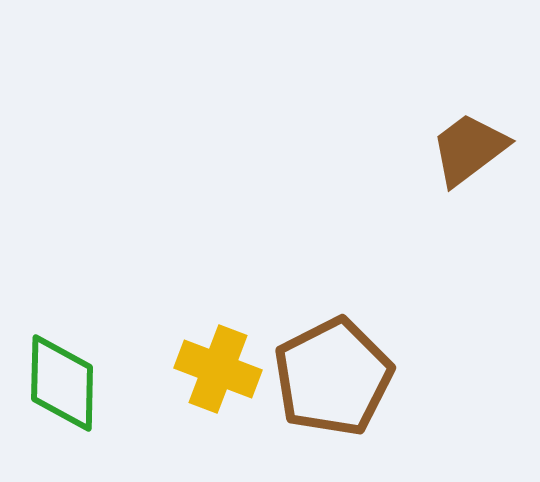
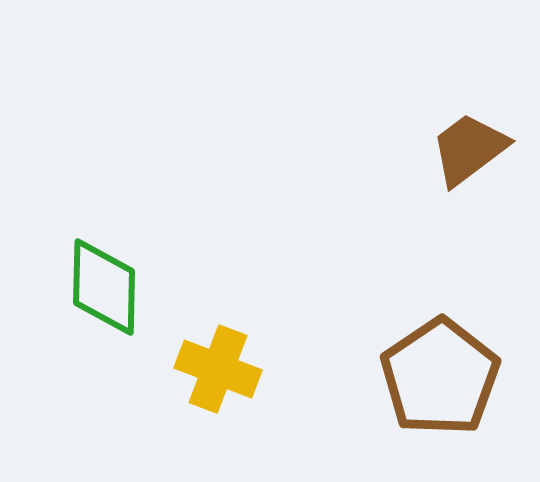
brown pentagon: moved 107 px right; rotated 7 degrees counterclockwise
green diamond: moved 42 px right, 96 px up
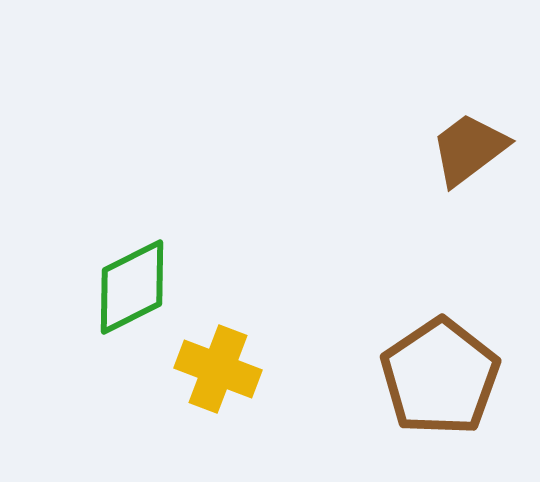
green diamond: moved 28 px right; rotated 62 degrees clockwise
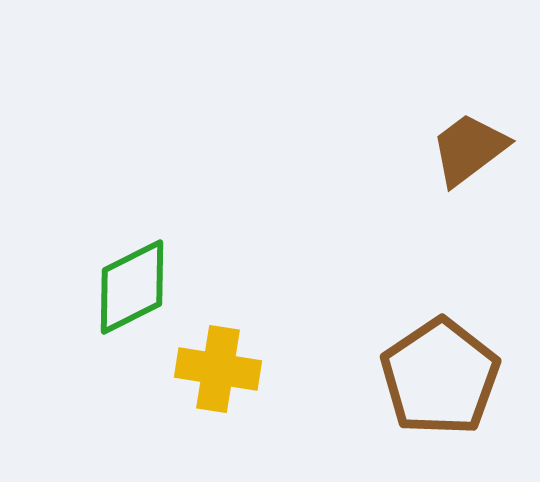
yellow cross: rotated 12 degrees counterclockwise
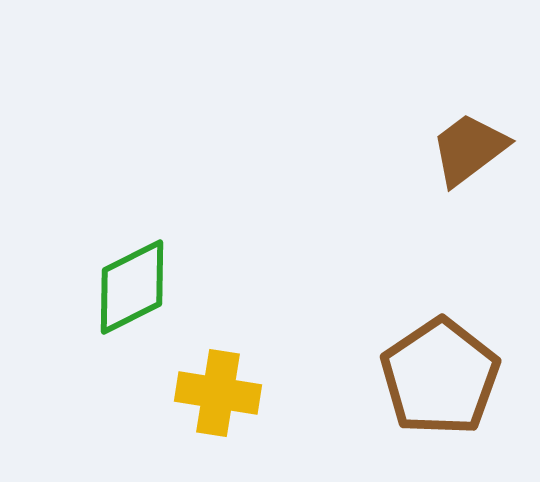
yellow cross: moved 24 px down
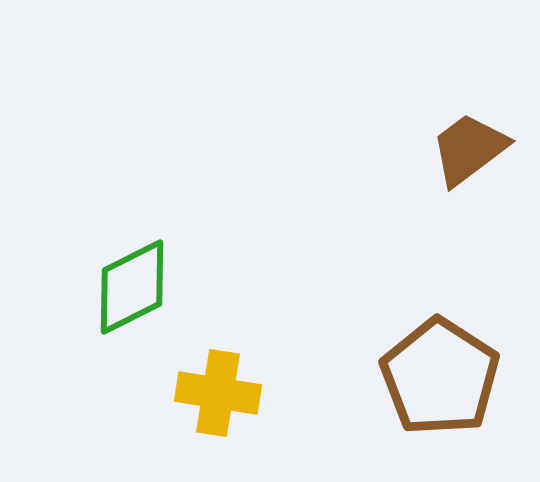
brown pentagon: rotated 5 degrees counterclockwise
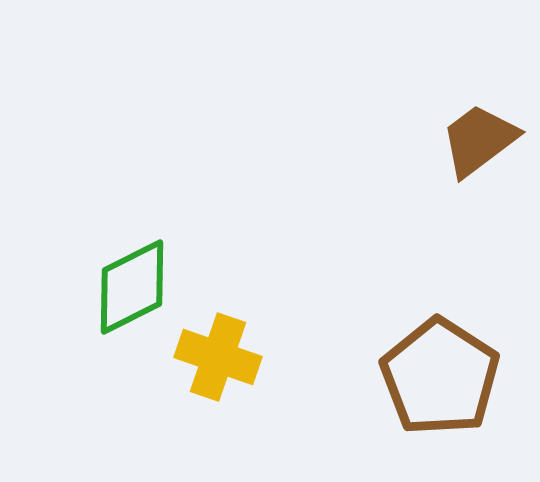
brown trapezoid: moved 10 px right, 9 px up
yellow cross: moved 36 px up; rotated 10 degrees clockwise
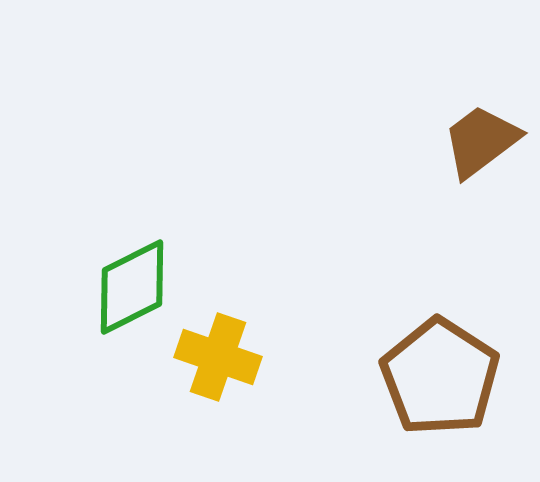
brown trapezoid: moved 2 px right, 1 px down
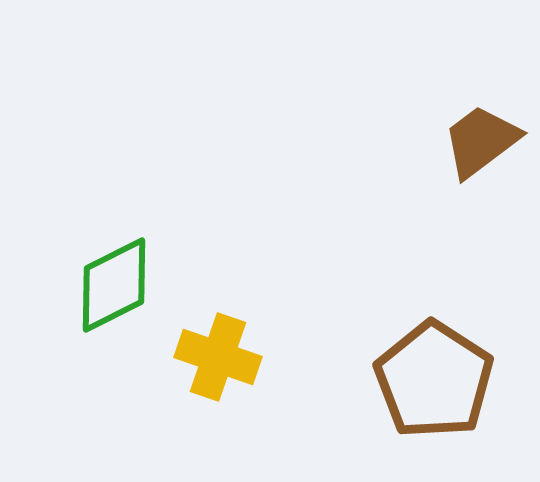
green diamond: moved 18 px left, 2 px up
brown pentagon: moved 6 px left, 3 px down
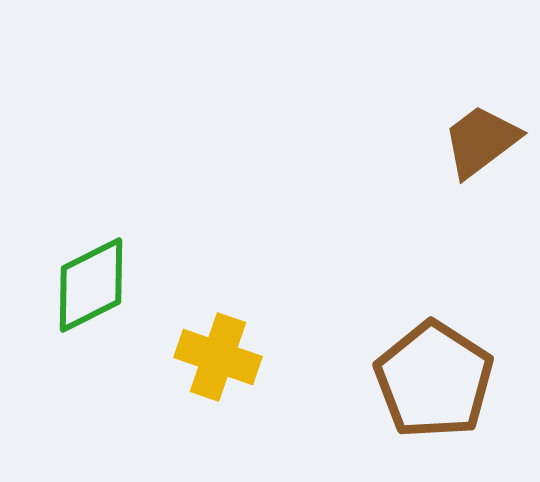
green diamond: moved 23 px left
